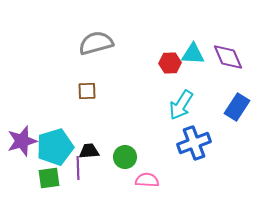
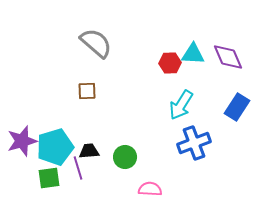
gray semicircle: rotated 56 degrees clockwise
purple line: rotated 15 degrees counterclockwise
pink semicircle: moved 3 px right, 9 px down
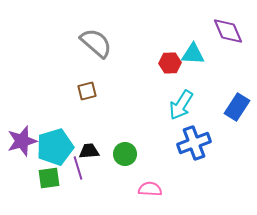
purple diamond: moved 26 px up
brown square: rotated 12 degrees counterclockwise
green circle: moved 3 px up
